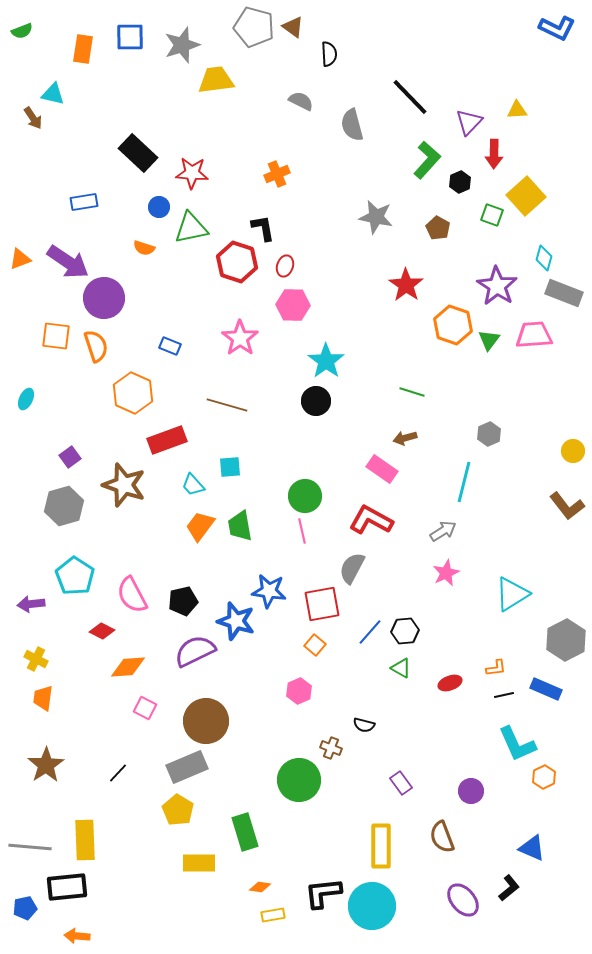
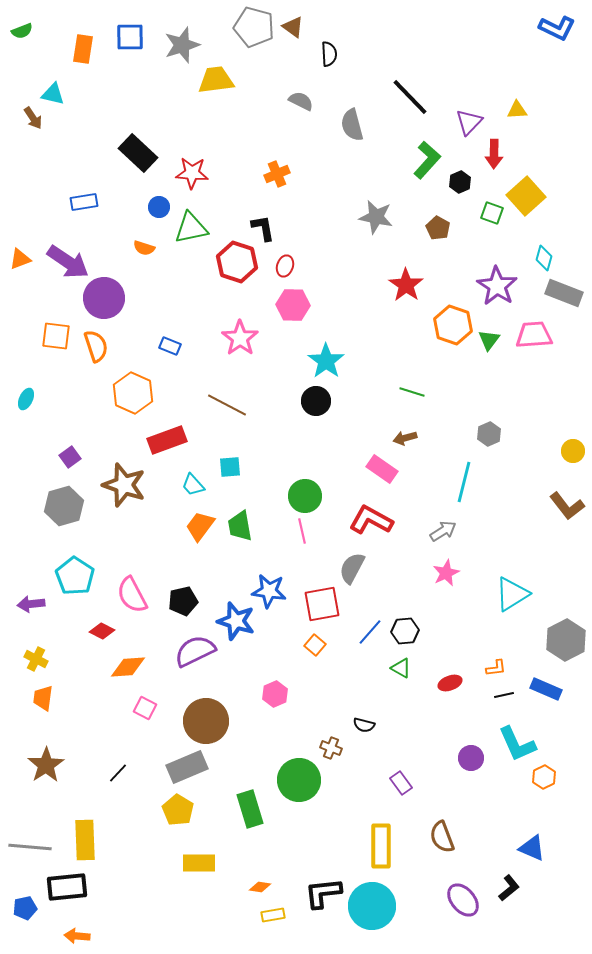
green square at (492, 215): moved 2 px up
brown line at (227, 405): rotated 12 degrees clockwise
pink hexagon at (299, 691): moved 24 px left, 3 px down
purple circle at (471, 791): moved 33 px up
green rectangle at (245, 832): moved 5 px right, 23 px up
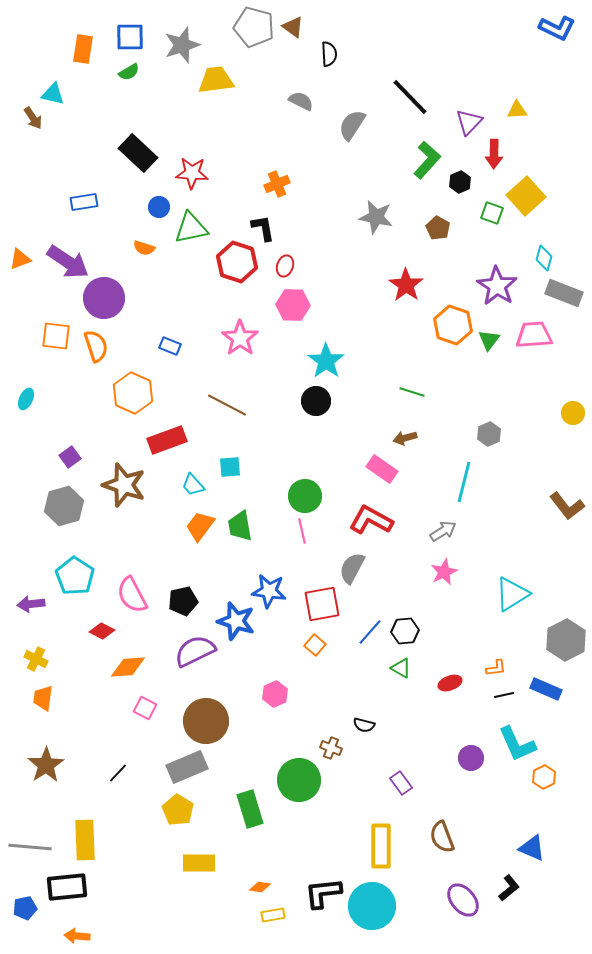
green semicircle at (22, 31): moved 107 px right, 41 px down; rotated 10 degrees counterclockwise
gray semicircle at (352, 125): rotated 48 degrees clockwise
orange cross at (277, 174): moved 10 px down
yellow circle at (573, 451): moved 38 px up
pink star at (446, 573): moved 2 px left, 1 px up
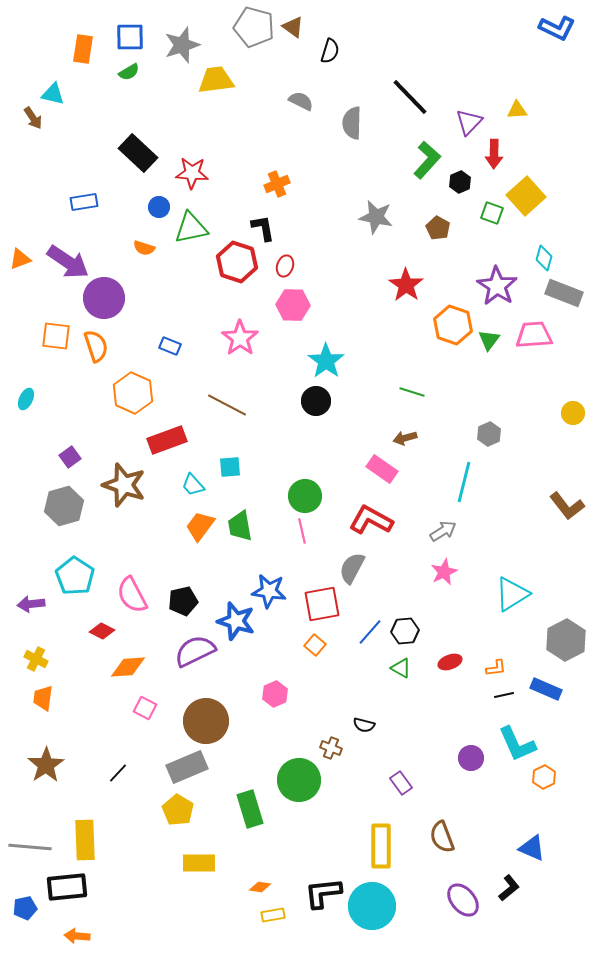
black semicircle at (329, 54): moved 1 px right, 3 px up; rotated 20 degrees clockwise
gray semicircle at (352, 125): moved 2 px up; rotated 32 degrees counterclockwise
red ellipse at (450, 683): moved 21 px up
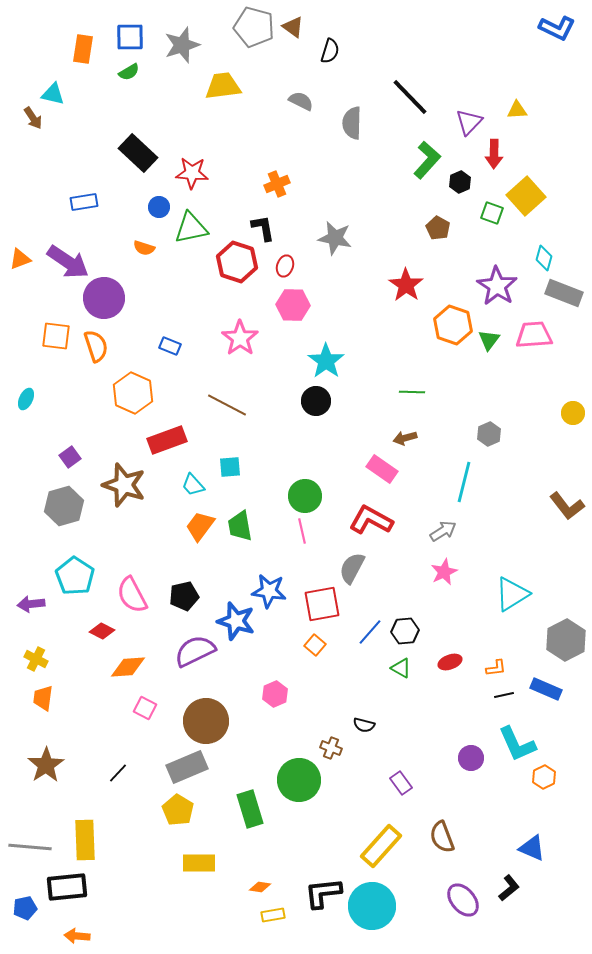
yellow trapezoid at (216, 80): moved 7 px right, 6 px down
gray star at (376, 217): moved 41 px left, 21 px down
green line at (412, 392): rotated 15 degrees counterclockwise
black pentagon at (183, 601): moved 1 px right, 5 px up
yellow rectangle at (381, 846): rotated 42 degrees clockwise
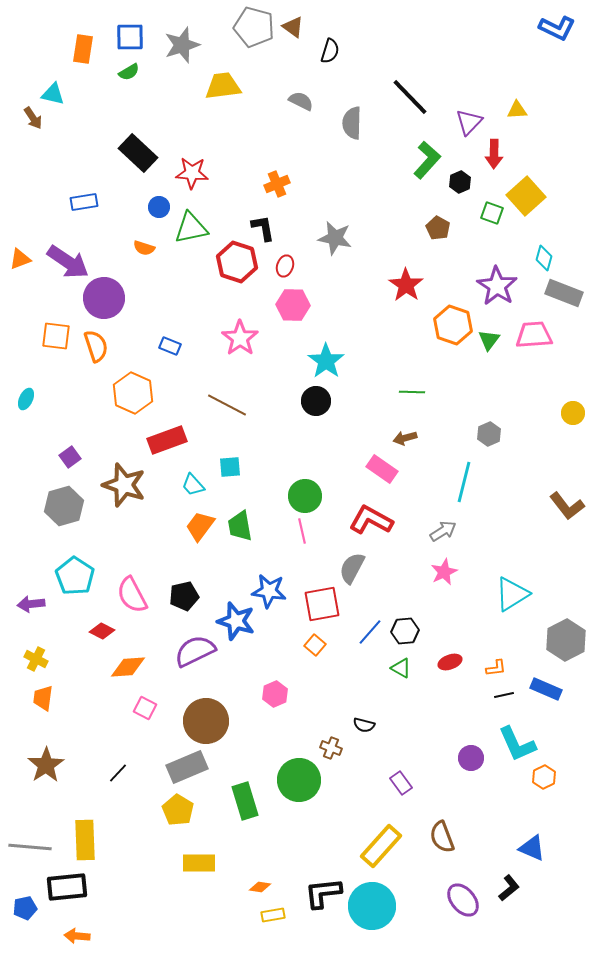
green rectangle at (250, 809): moved 5 px left, 8 px up
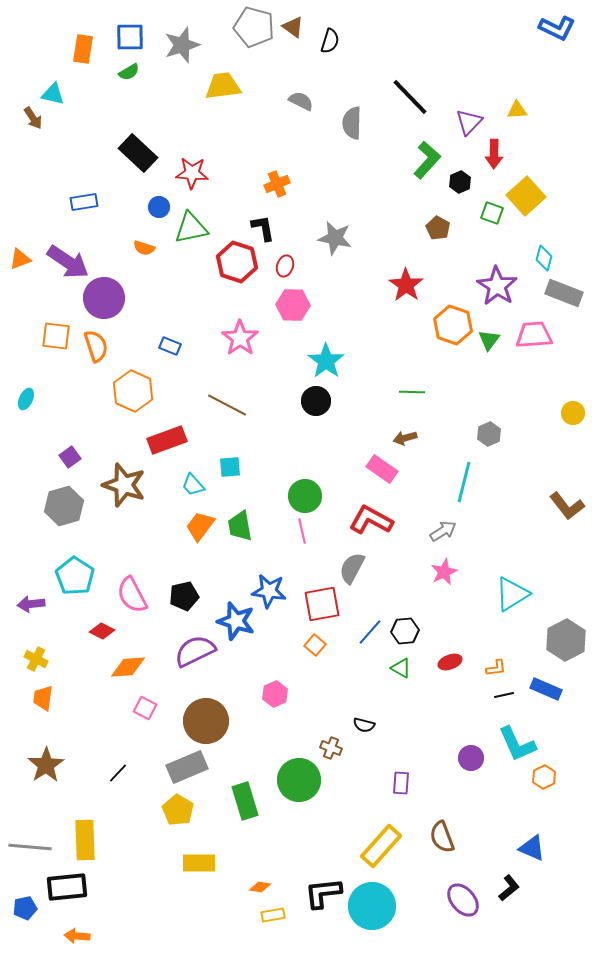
black semicircle at (330, 51): moved 10 px up
orange hexagon at (133, 393): moved 2 px up
purple rectangle at (401, 783): rotated 40 degrees clockwise
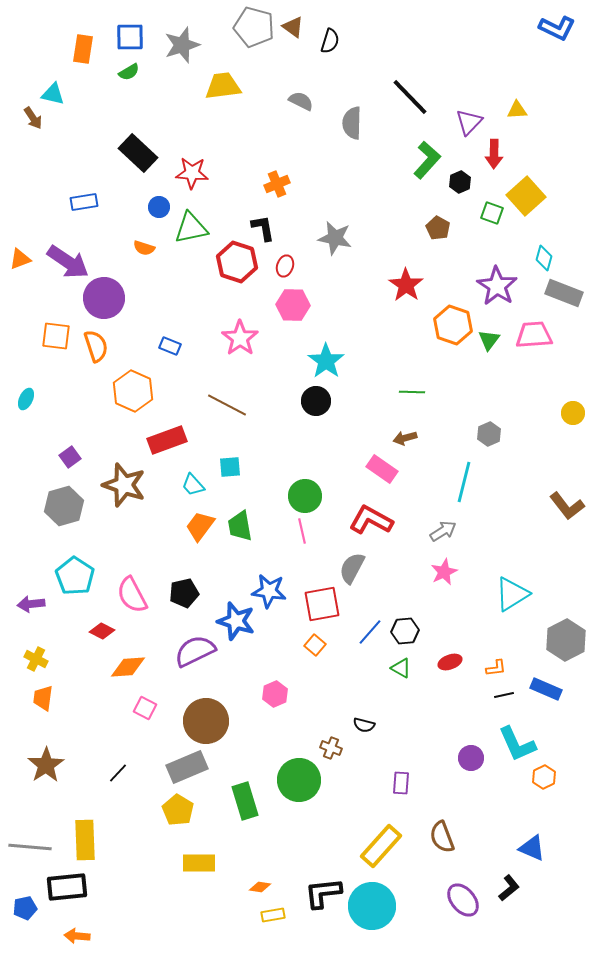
black pentagon at (184, 596): moved 3 px up
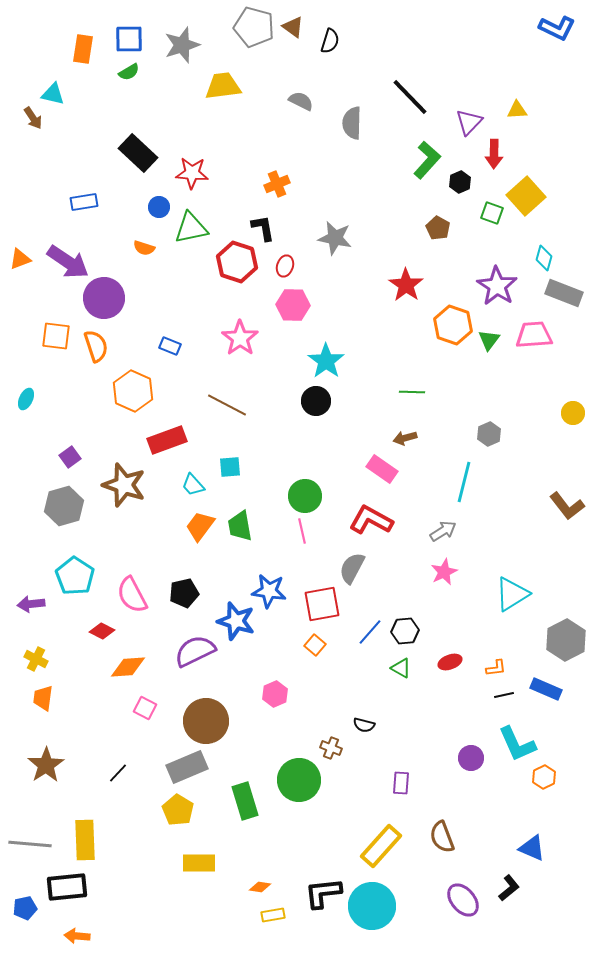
blue square at (130, 37): moved 1 px left, 2 px down
gray line at (30, 847): moved 3 px up
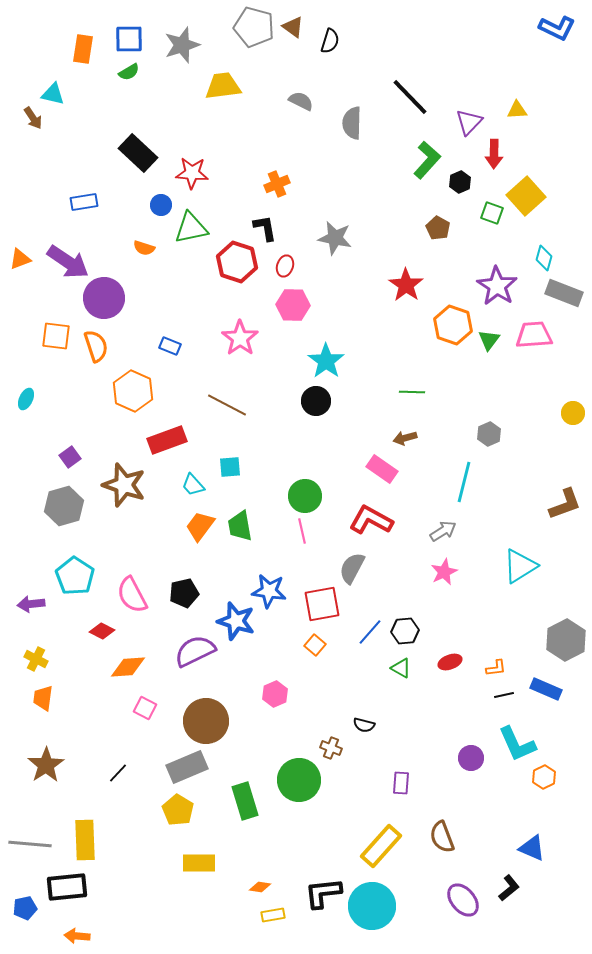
blue circle at (159, 207): moved 2 px right, 2 px up
black L-shape at (263, 228): moved 2 px right
brown L-shape at (567, 506): moved 2 px left, 2 px up; rotated 72 degrees counterclockwise
cyan triangle at (512, 594): moved 8 px right, 28 px up
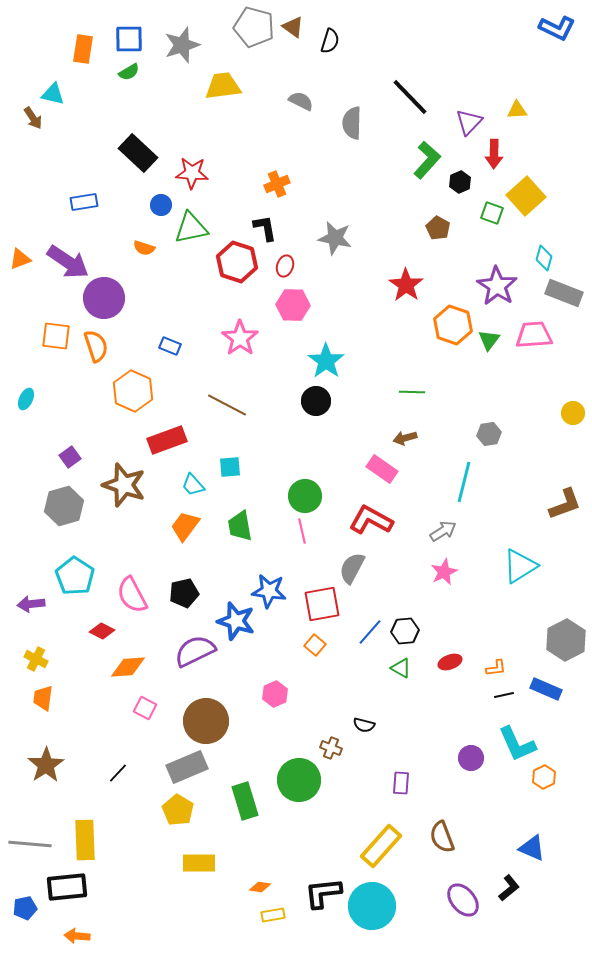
gray hexagon at (489, 434): rotated 15 degrees clockwise
orange trapezoid at (200, 526): moved 15 px left
